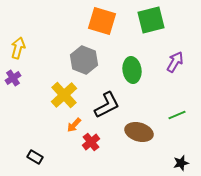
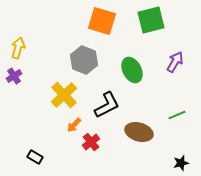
green ellipse: rotated 20 degrees counterclockwise
purple cross: moved 1 px right, 2 px up
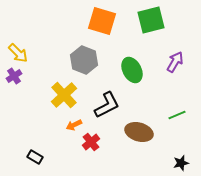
yellow arrow: moved 5 px down; rotated 120 degrees clockwise
orange arrow: rotated 21 degrees clockwise
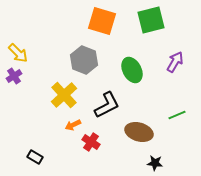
orange arrow: moved 1 px left
red cross: rotated 18 degrees counterclockwise
black star: moved 26 px left; rotated 21 degrees clockwise
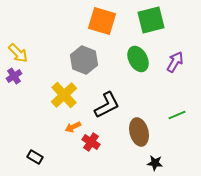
green ellipse: moved 6 px right, 11 px up
orange arrow: moved 2 px down
brown ellipse: rotated 60 degrees clockwise
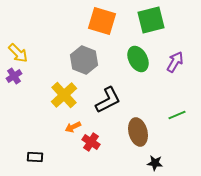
black L-shape: moved 1 px right, 5 px up
brown ellipse: moved 1 px left
black rectangle: rotated 28 degrees counterclockwise
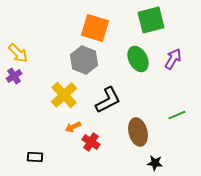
orange square: moved 7 px left, 7 px down
purple arrow: moved 2 px left, 3 px up
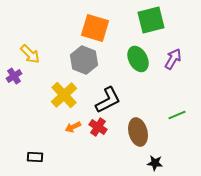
yellow arrow: moved 12 px right, 1 px down
red cross: moved 7 px right, 15 px up
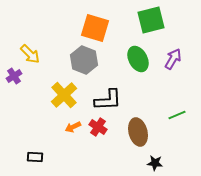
black L-shape: rotated 24 degrees clockwise
